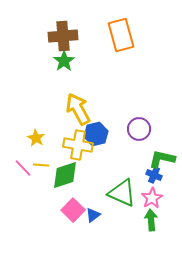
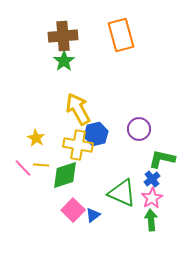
blue cross: moved 2 px left, 4 px down; rotated 28 degrees clockwise
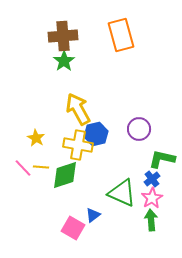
yellow line: moved 2 px down
pink square: moved 18 px down; rotated 15 degrees counterclockwise
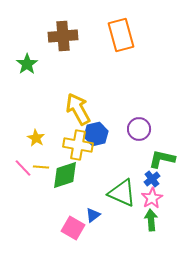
green star: moved 37 px left, 3 px down
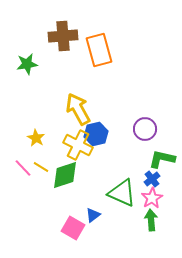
orange rectangle: moved 22 px left, 15 px down
green star: rotated 25 degrees clockwise
purple circle: moved 6 px right
yellow cross: rotated 16 degrees clockwise
yellow line: rotated 28 degrees clockwise
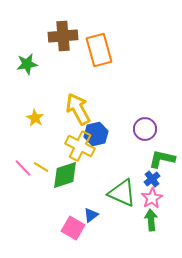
yellow star: moved 1 px left, 20 px up
yellow cross: moved 2 px right, 1 px down
blue triangle: moved 2 px left
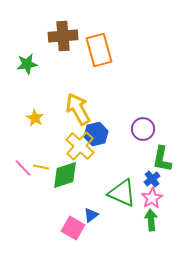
purple circle: moved 2 px left
yellow cross: rotated 16 degrees clockwise
green L-shape: rotated 92 degrees counterclockwise
yellow line: rotated 21 degrees counterclockwise
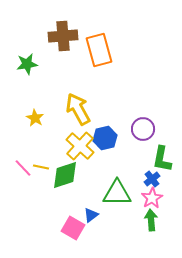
blue hexagon: moved 9 px right, 4 px down
green triangle: moved 5 px left; rotated 24 degrees counterclockwise
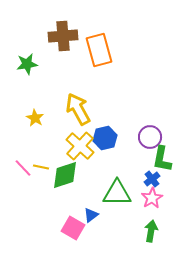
purple circle: moved 7 px right, 8 px down
green arrow: moved 11 px down; rotated 15 degrees clockwise
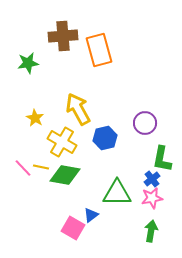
green star: moved 1 px right, 1 px up
purple circle: moved 5 px left, 14 px up
yellow cross: moved 18 px left, 4 px up; rotated 12 degrees counterclockwise
green diamond: rotated 28 degrees clockwise
pink star: rotated 20 degrees clockwise
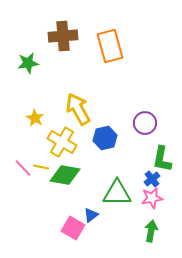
orange rectangle: moved 11 px right, 4 px up
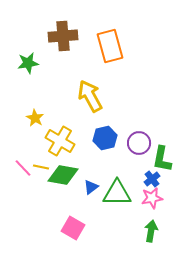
yellow arrow: moved 12 px right, 13 px up
purple circle: moved 6 px left, 20 px down
yellow cross: moved 2 px left, 1 px up
green diamond: moved 2 px left
blue triangle: moved 28 px up
